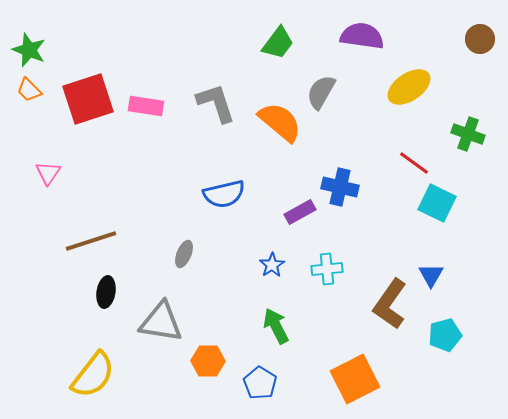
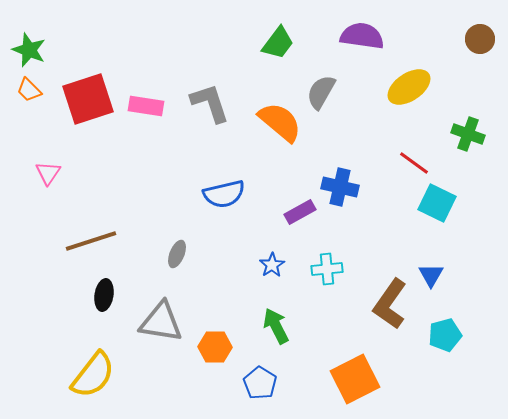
gray L-shape: moved 6 px left
gray ellipse: moved 7 px left
black ellipse: moved 2 px left, 3 px down
orange hexagon: moved 7 px right, 14 px up
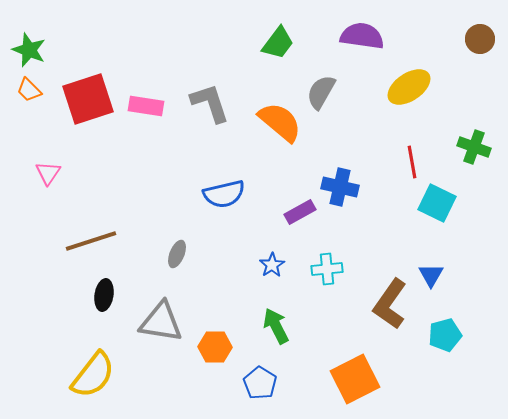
green cross: moved 6 px right, 13 px down
red line: moved 2 px left, 1 px up; rotated 44 degrees clockwise
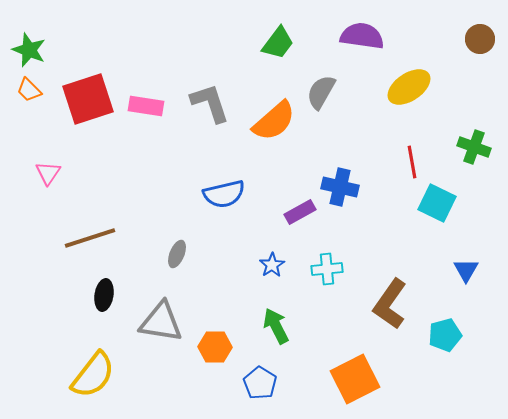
orange semicircle: moved 6 px left, 1 px up; rotated 99 degrees clockwise
brown line: moved 1 px left, 3 px up
blue triangle: moved 35 px right, 5 px up
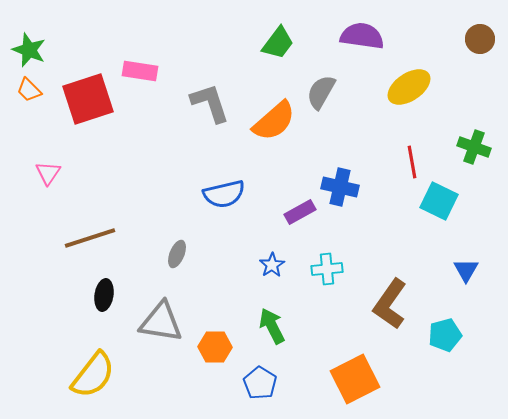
pink rectangle: moved 6 px left, 35 px up
cyan square: moved 2 px right, 2 px up
green arrow: moved 4 px left
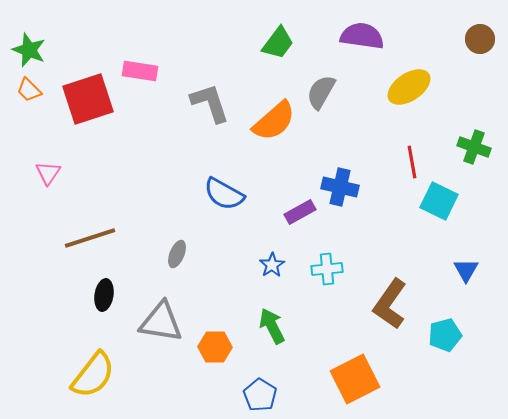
blue semicircle: rotated 42 degrees clockwise
blue pentagon: moved 12 px down
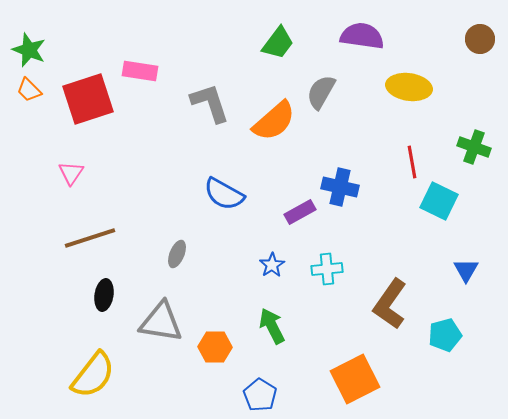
yellow ellipse: rotated 42 degrees clockwise
pink triangle: moved 23 px right
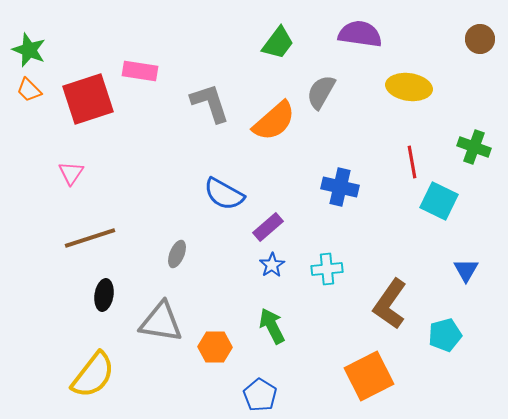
purple semicircle: moved 2 px left, 2 px up
purple rectangle: moved 32 px left, 15 px down; rotated 12 degrees counterclockwise
orange square: moved 14 px right, 3 px up
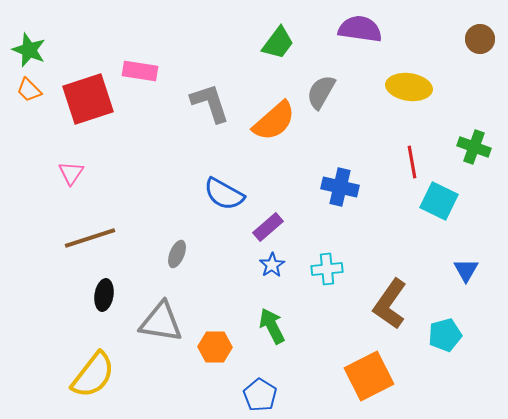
purple semicircle: moved 5 px up
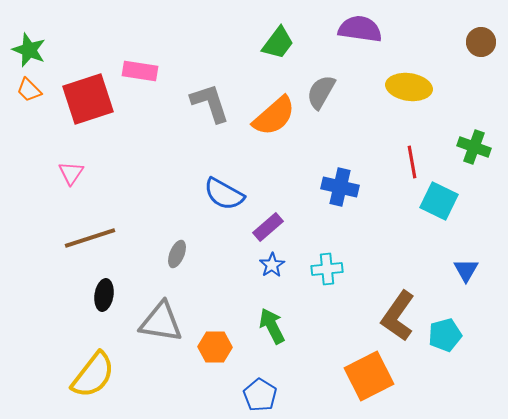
brown circle: moved 1 px right, 3 px down
orange semicircle: moved 5 px up
brown L-shape: moved 8 px right, 12 px down
